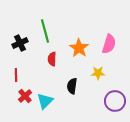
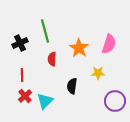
red line: moved 6 px right
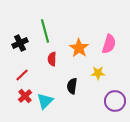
red line: rotated 48 degrees clockwise
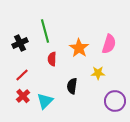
red cross: moved 2 px left
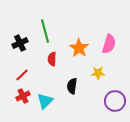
red cross: rotated 16 degrees clockwise
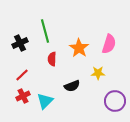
black semicircle: rotated 119 degrees counterclockwise
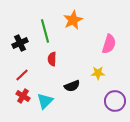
orange star: moved 6 px left, 28 px up; rotated 12 degrees clockwise
red cross: rotated 32 degrees counterclockwise
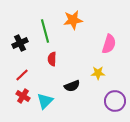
orange star: rotated 18 degrees clockwise
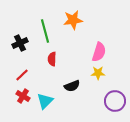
pink semicircle: moved 10 px left, 8 px down
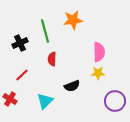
pink semicircle: rotated 18 degrees counterclockwise
red cross: moved 13 px left, 3 px down
